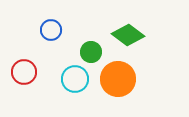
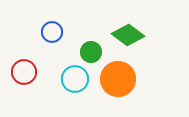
blue circle: moved 1 px right, 2 px down
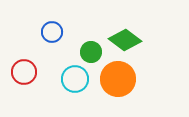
green diamond: moved 3 px left, 5 px down
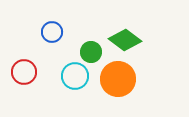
cyan circle: moved 3 px up
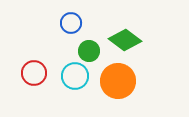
blue circle: moved 19 px right, 9 px up
green circle: moved 2 px left, 1 px up
red circle: moved 10 px right, 1 px down
orange circle: moved 2 px down
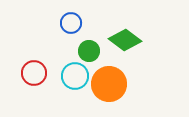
orange circle: moved 9 px left, 3 px down
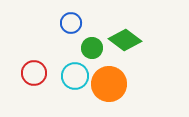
green circle: moved 3 px right, 3 px up
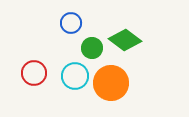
orange circle: moved 2 px right, 1 px up
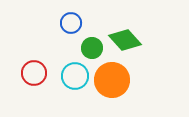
green diamond: rotated 12 degrees clockwise
orange circle: moved 1 px right, 3 px up
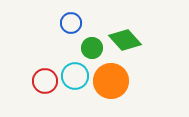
red circle: moved 11 px right, 8 px down
orange circle: moved 1 px left, 1 px down
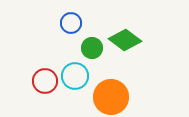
green diamond: rotated 12 degrees counterclockwise
orange circle: moved 16 px down
